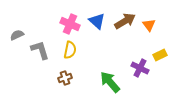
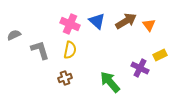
brown arrow: moved 1 px right
gray semicircle: moved 3 px left
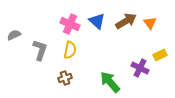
orange triangle: moved 1 px right, 2 px up
gray L-shape: rotated 35 degrees clockwise
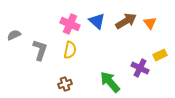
brown cross: moved 6 px down
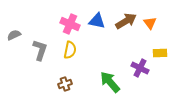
blue triangle: rotated 30 degrees counterclockwise
yellow rectangle: moved 2 px up; rotated 24 degrees clockwise
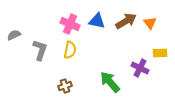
brown cross: moved 2 px down
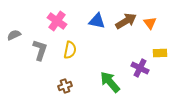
pink cross: moved 13 px left, 3 px up; rotated 12 degrees clockwise
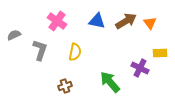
yellow semicircle: moved 5 px right, 2 px down
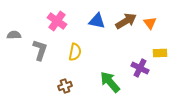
gray semicircle: rotated 24 degrees clockwise
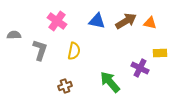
orange triangle: rotated 40 degrees counterclockwise
yellow semicircle: moved 1 px left, 1 px up
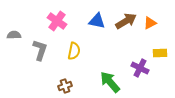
orange triangle: rotated 40 degrees counterclockwise
